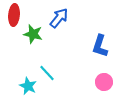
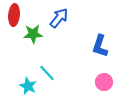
green star: rotated 18 degrees counterclockwise
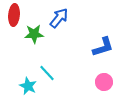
green star: moved 1 px right
blue L-shape: moved 3 px right, 1 px down; rotated 125 degrees counterclockwise
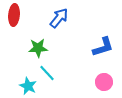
green star: moved 4 px right, 14 px down
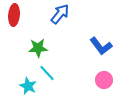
blue arrow: moved 1 px right, 4 px up
blue L-shape: moved 2 px left, 1 px up; rotated 70 degrees clockwise
pink circle: moved 2 px up
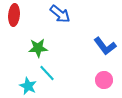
blue arrow: rotated 90 degrees clockwise
blue L-shape: moved 4 px right
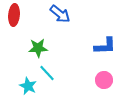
blue L-shape: rotated 55 degrees counterclockwise
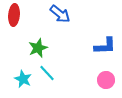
green star: rotated 18 degrees counterclockwise
pink circle: moved 2 px right
cyan star: moved 5 px left, 7 px up
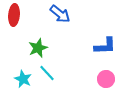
pink circle: moved 1 px up
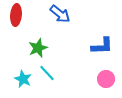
red ellipse: moved 2 px right
blue L-shape: moved 3 px left
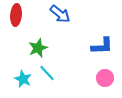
pink circle: moved 1 px left, 1 px up
